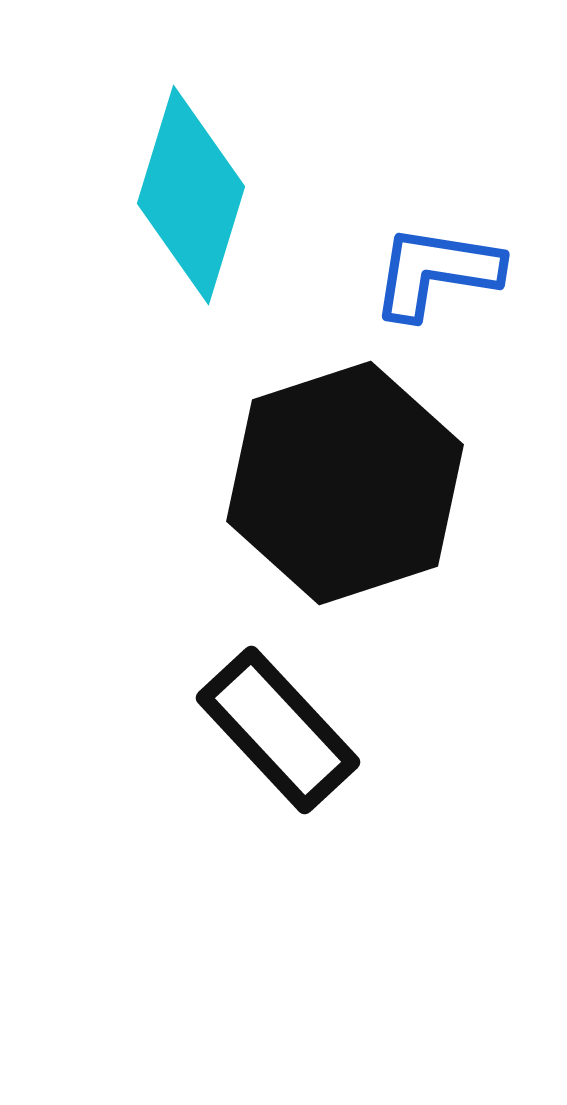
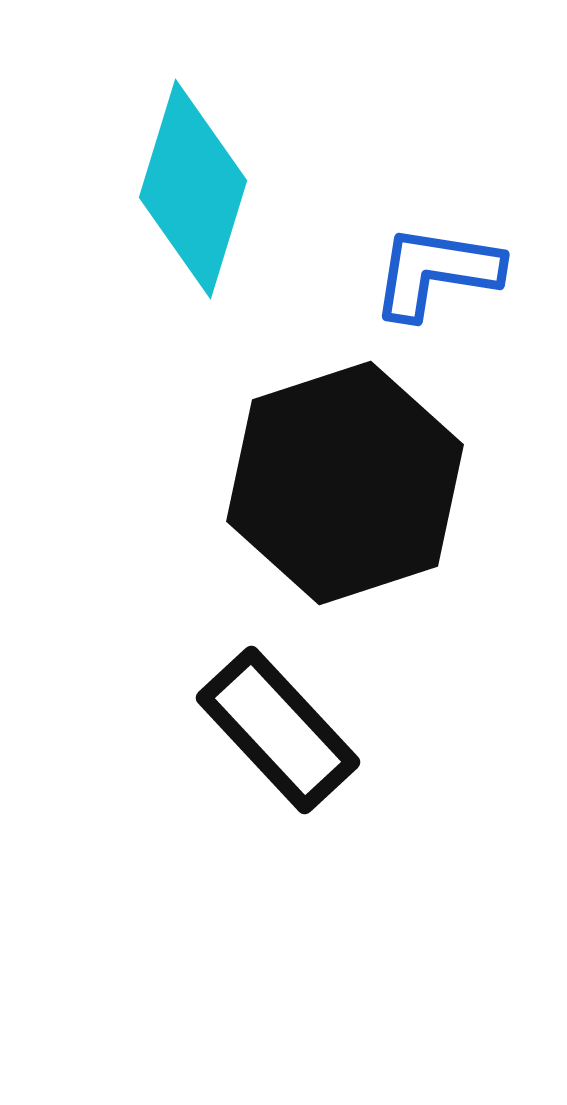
cyan diamond: moved 2 px right, 6 px up
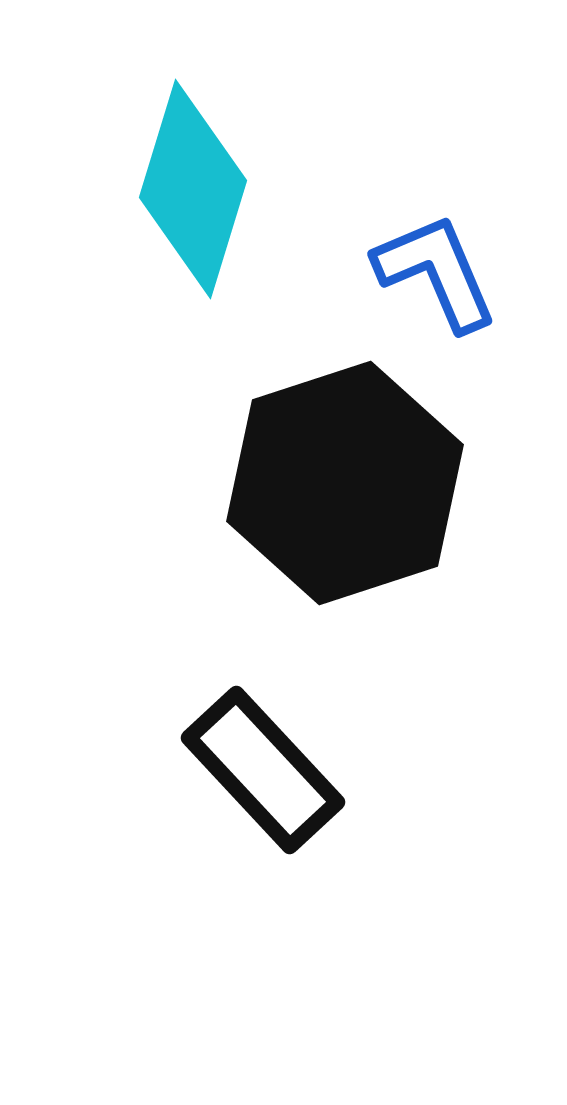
blue L-shape: rotated 58 degrees clockwise
black rectangle: moved 15 px left, 40 px down
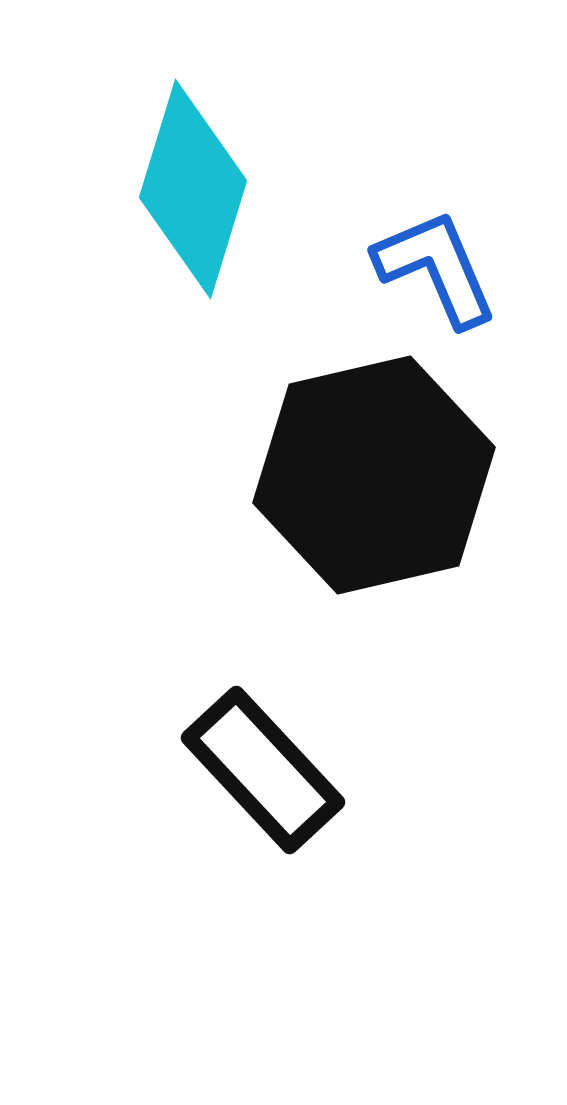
blue L-shape: moved 4 px up
black hexagon: moved 29 px right, 8 px up; rotated 5 degrees clockwise
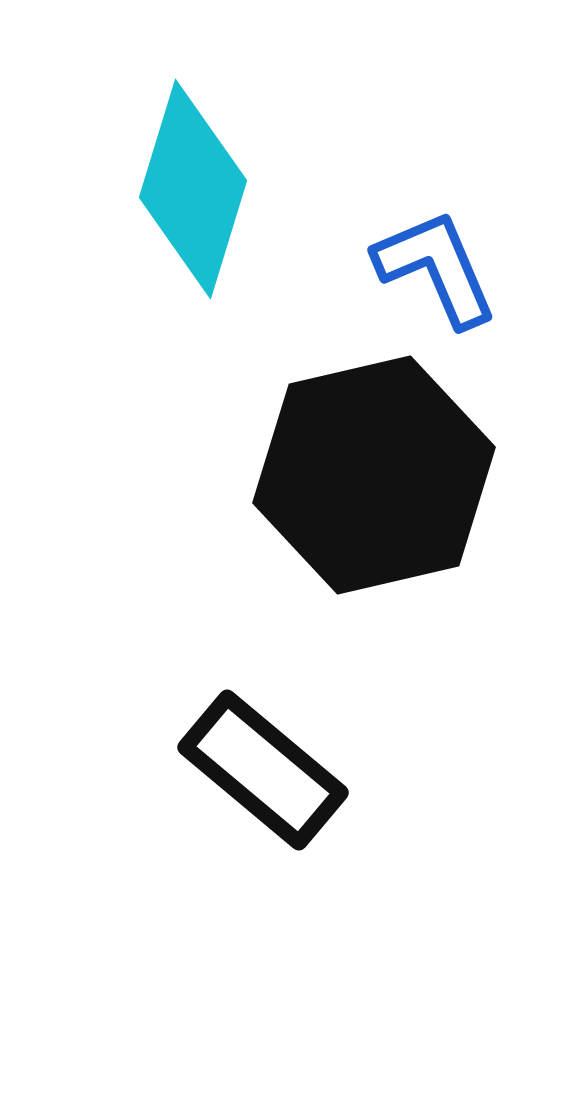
black rectangle: rotated 7 degrees counterclockwise
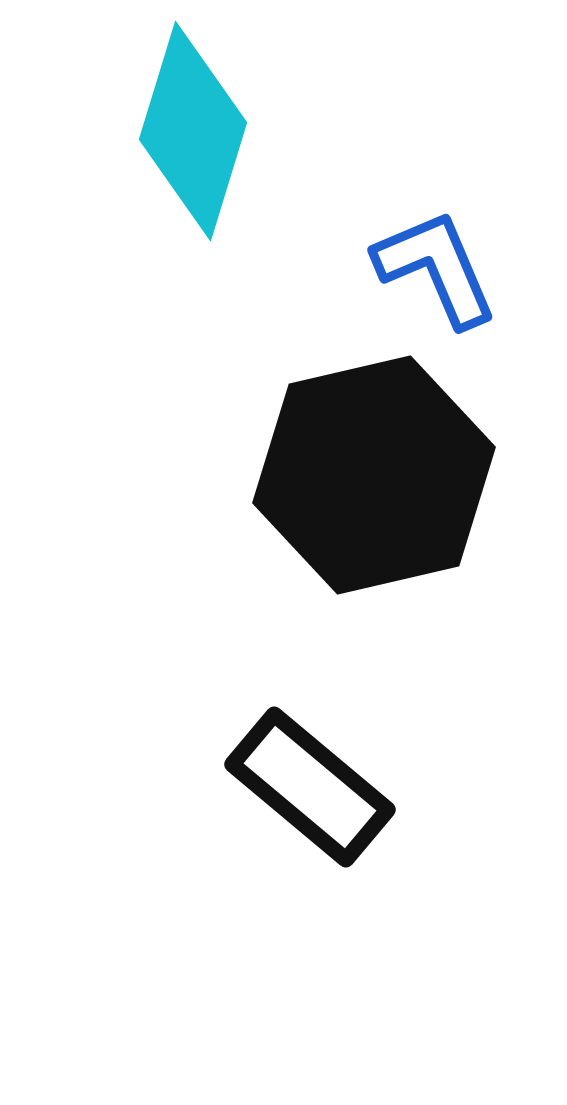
cyan diamond: moved 58 px up
black rectangle: moved 47 px right, 17 px down
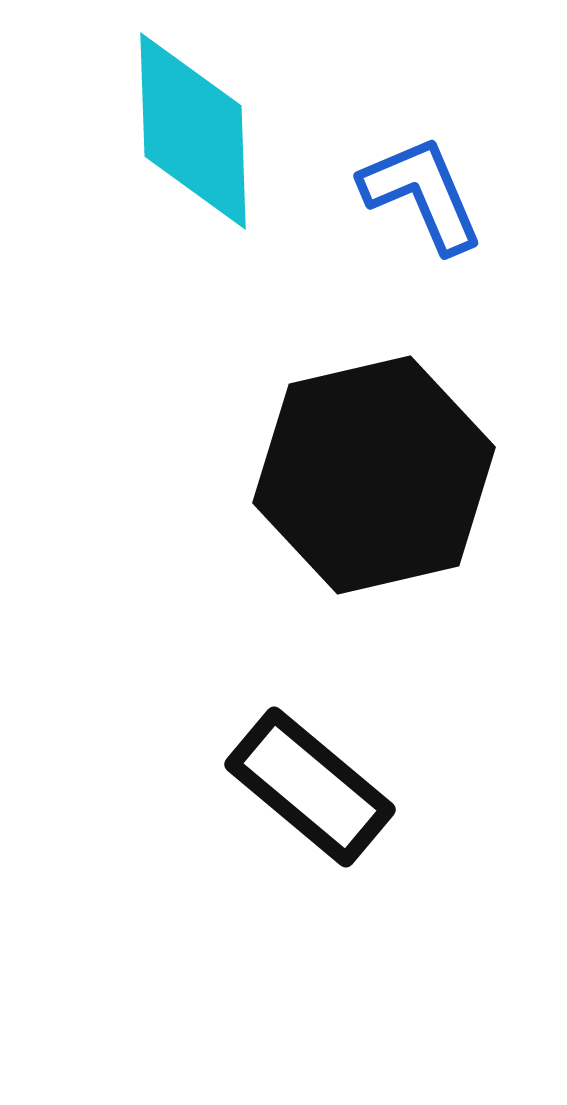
cyan diamond: rotated 19 degrees counterclockwise
blue L-shape: moved 14 px left, 74 px up
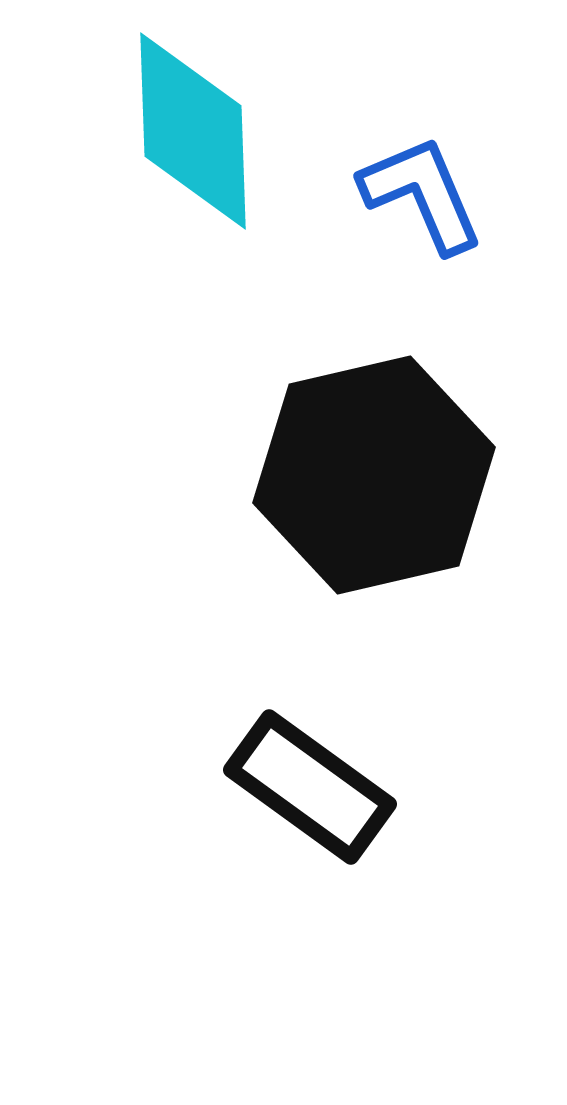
black rectangle: rotated 4 degrees counterclockwise
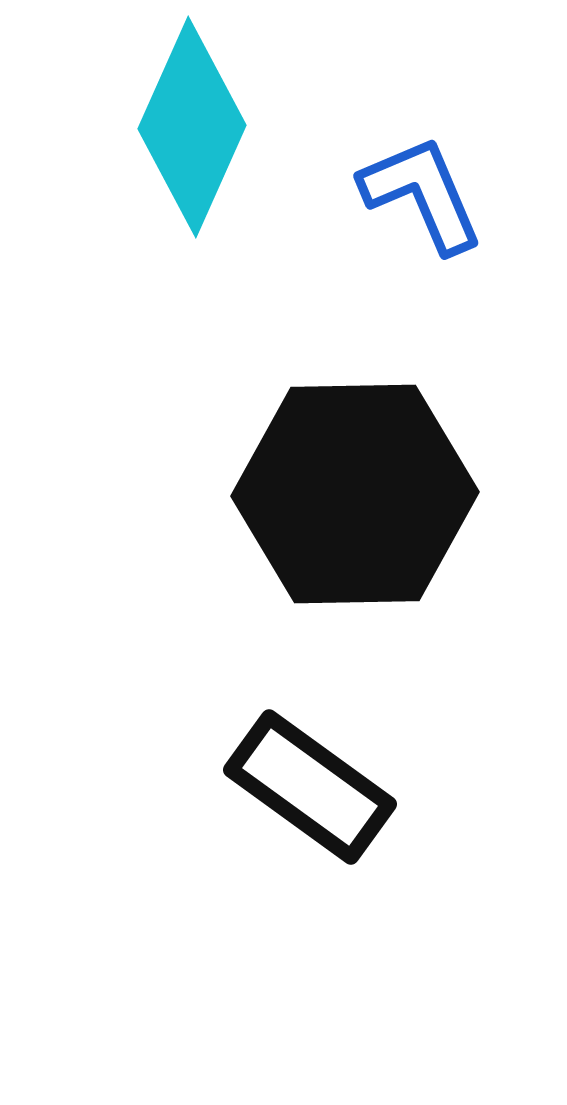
cyan diamond: moved 1 px left, 4 px up; rotated 26 degrees clockwise
black hexagon: moved 19 px left, 19 px down; rotated 12 degrees clockwise
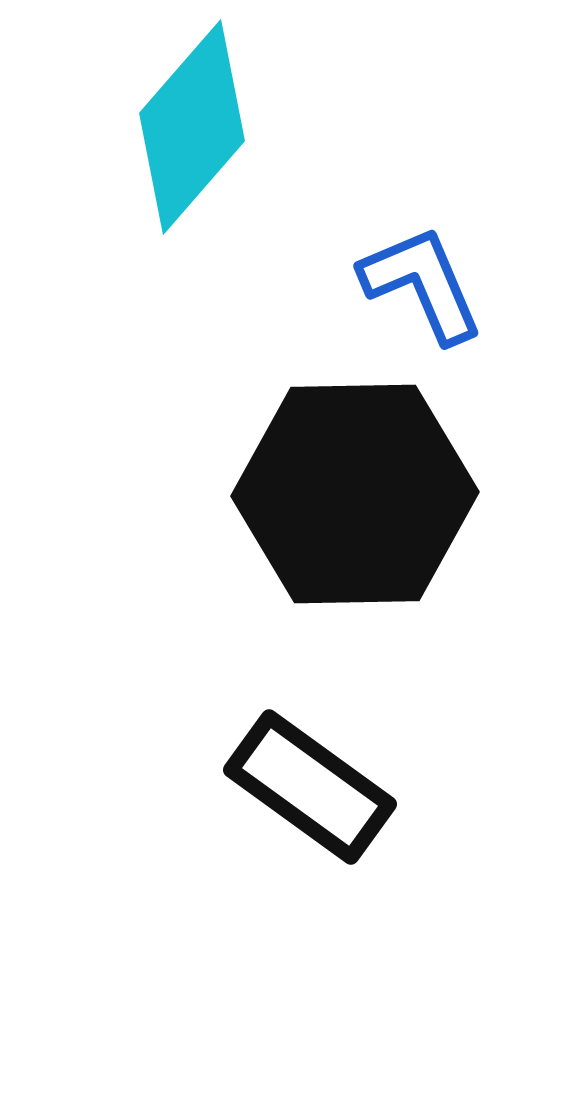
cyan diamond: rotated 17 degrees clockwise
blue L-shape: moved 90 px down
